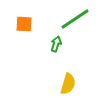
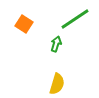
orange square: rotated 30 degrees clockwise
yellow semicircle: moved 11 px left
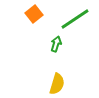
orange square: moved 10 px right, 10 px up; rotated 18 degrees clockwise
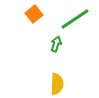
yellow semicircle: rotated 15 degrees counterclockwise
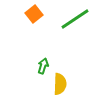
green arrow: moved 13 px left, 22 px down
yellow semicircle: moved 3 px right
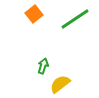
yellow semicircle: rotated 130 degrees counterclockwise
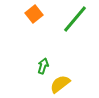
green line: rotated 16 degrees counterclockwise
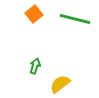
green line: rotated 64 degrees clockwise
green arrow: moved 8 px left
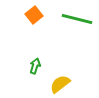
orange square: moved 1 px down
green line: moved 2 px right
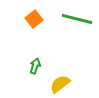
orange square: moved 4 px down
